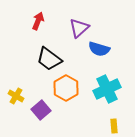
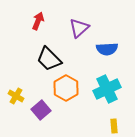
blue semicircle: moved 8 px right; rotated 20 degrees counterclockwise
black trapezoid: rotated 8 degrees clockwise
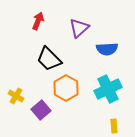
cyan cross: moved 1 px right
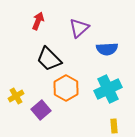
yellow cross: rotated 28 degrees clockwise
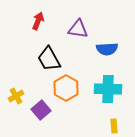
purple triangle: moved 1 px left, 1 px down; rotated 50 degrees clockwise
black trapezoid: rotated 16 degrees clockwise
cyan cross: rotated 28 degrees clockwise
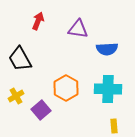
black trapezoid: moved 29 px left
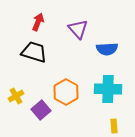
red arrow: moved 1 px down
purple triangle: rotated 40 degrees clockwise
black trapezoid: moved 14 px right, 7 px up; rotated 136 degrees clockwise
orange hexagon: moved 4 px down
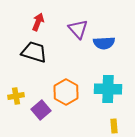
blue semicircle: moved 3 px left, 6 px up
yellow cross: rotated 21 degrees clockwise
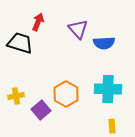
black trapezoid: moved 14 px left, 9 px up
orange hexagon: moved 2 px down
yellow rectangle: moved 2 px left
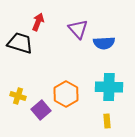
cyan cross: moved 1 px right, 2 px up
yellow cross: moved 2 px right; rotated 28 degrees clockwise
yellow rectangle: moved 5 px left, 5 px up
